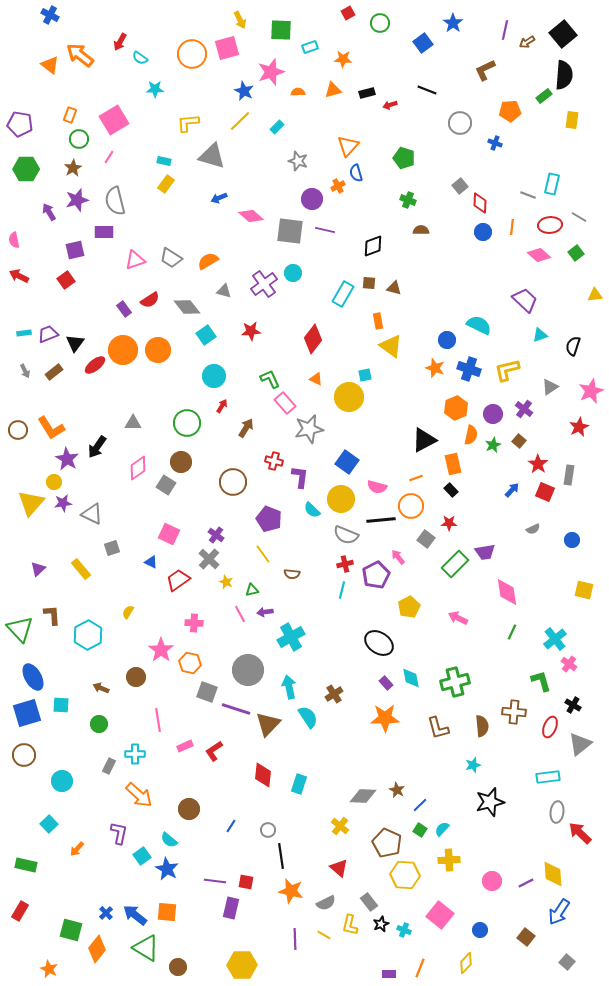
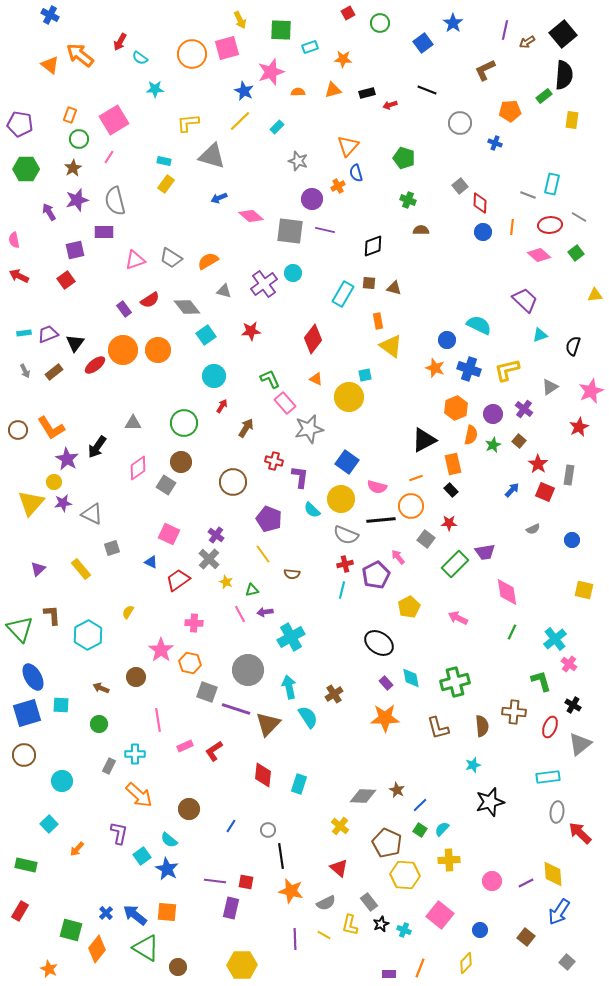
green circle at (187, 423): moved 3 px left
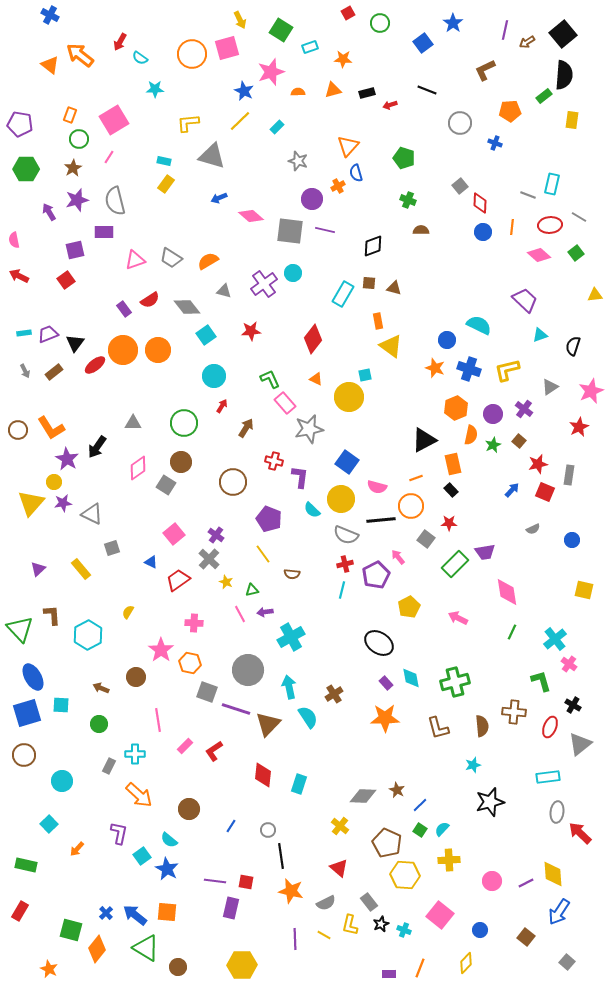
green square at (281, 30): rotated 30 degrees clockwise
red star at (538, 464): rotated 24 degrees clockwise
pink square at (169, 534): moved 5 px right; rotated 25 degrees clockwise
pink rectangle at (185, 746): rotated 21 degrees counterclockwise
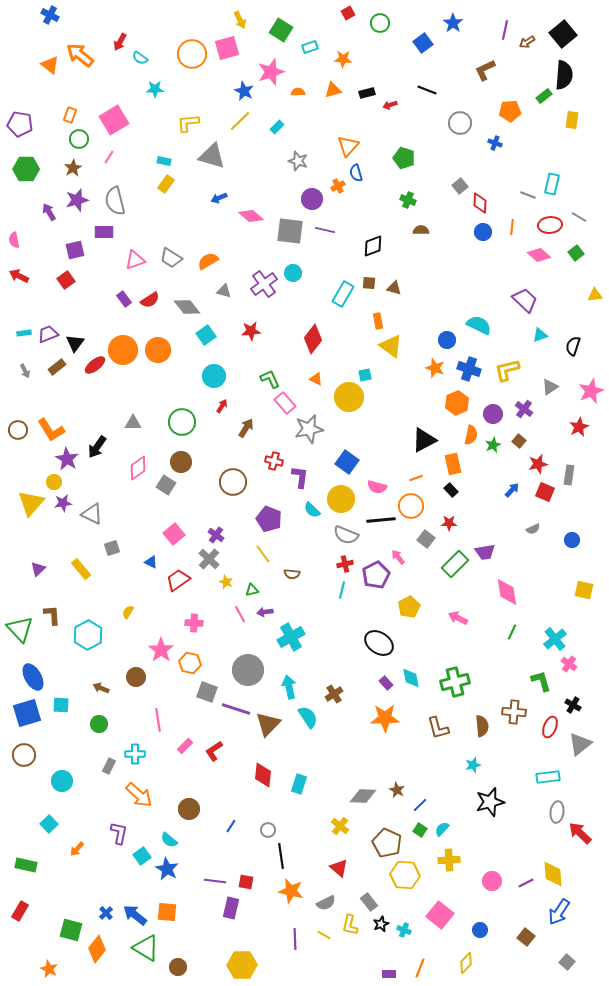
purple rectangle at (124, 309): moved 10 px up
brown rectangle at (54, 372): moved 3 px right, 5 px up
orange hexagon at (456, 408): moved 1 px right, 5 px up
green circle at (184, 423): moved 2 px left, 1 px up
orange L-shape at (51, 428): moved 2 px down
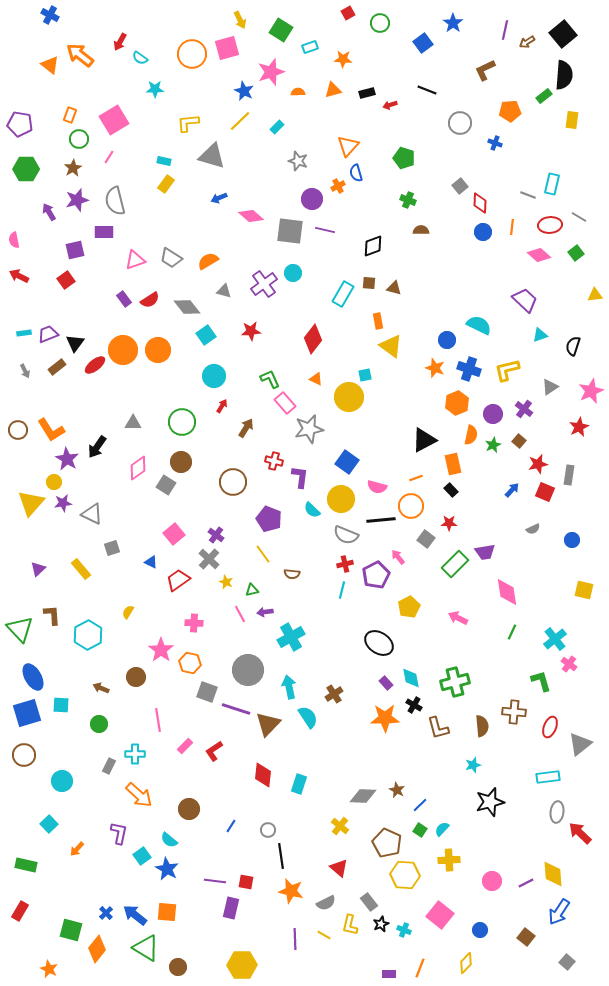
black cross at (573, 705): moved 159 px left
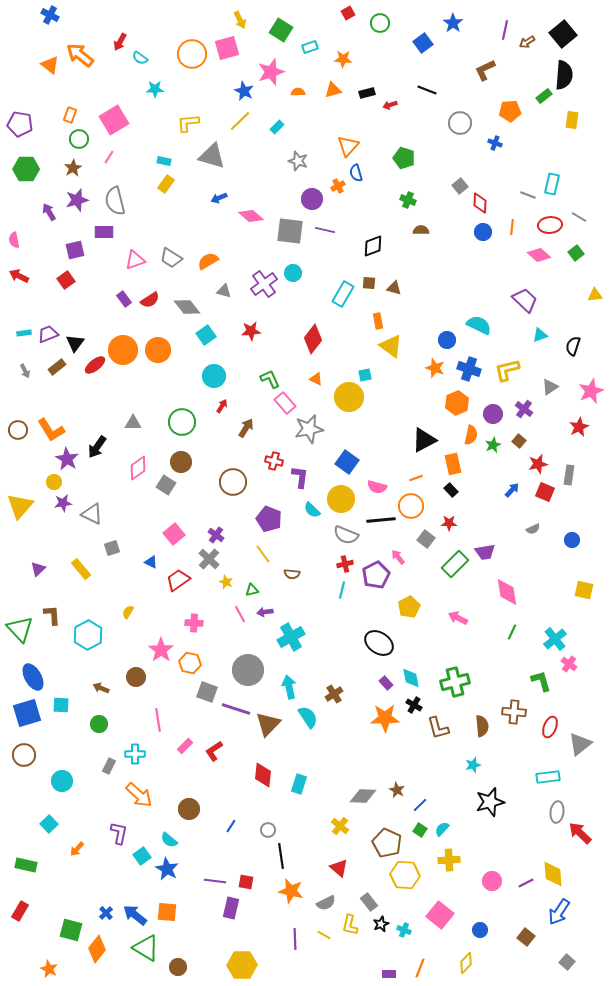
yellow triangle at (31, 503): moved 11 px left, 3 px down
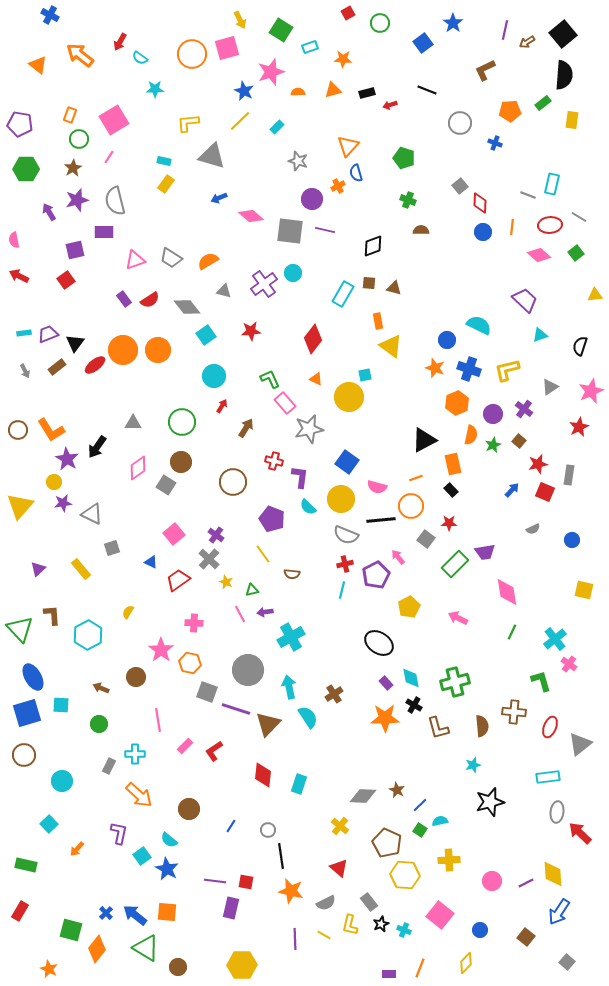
orange triangle at (50, 65): moved 12 px left
green rectangle at (544, 96): moved 1 px left, 7 px down
black semicircle at (573, 346): moved 7 px right
cyan semicircle at (312, 510): moved 4 px left, 3 px up
purple pentagon at (269, 519): moved 3 px right
cyan semicircle at (442, 829): moved 2 px left, 8 px up; rotated 35 degrees clockwise
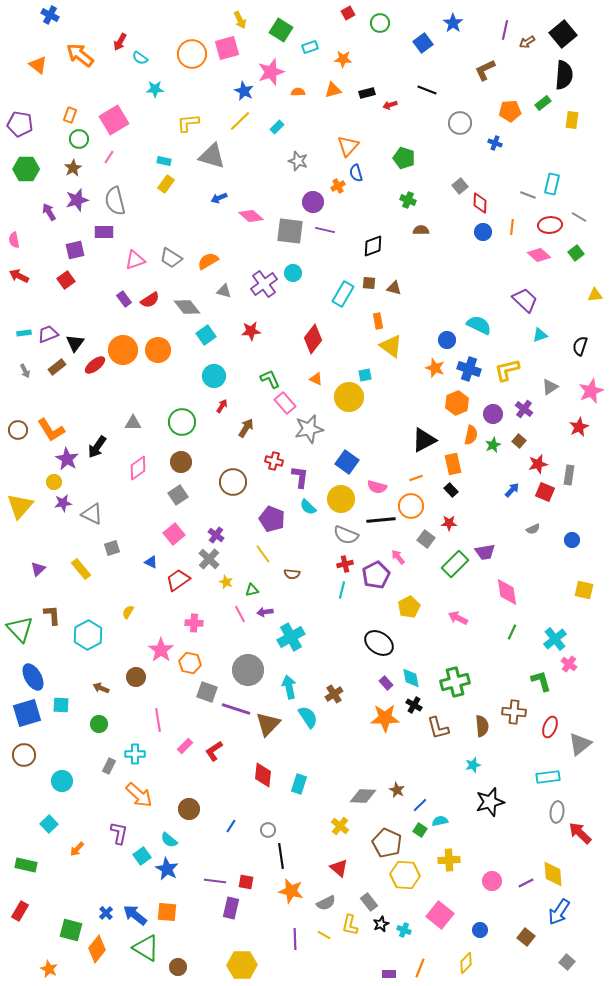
purple circle at (312, 199): moved 1 px right, 3 px down
gray square at (166, 485): moved 12 px right, 10 px down; rotated 24 degrees clockwise
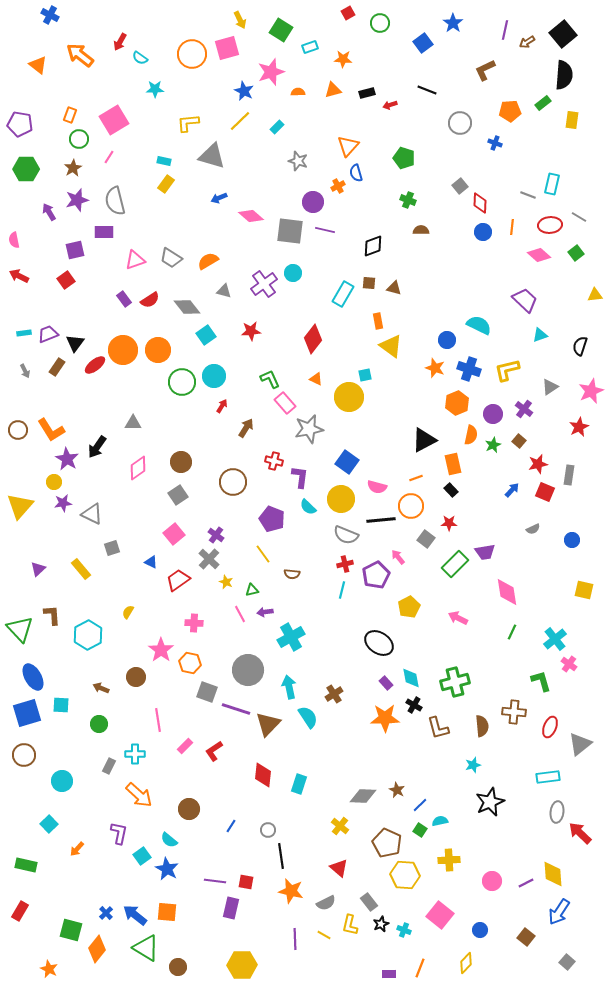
brown rectangle at (57, 367): rotated 18 degrees counterclockwise
green circle at (182, 422): moved 40 px up
black star at (490, 802): rotated 8 degrees counterclockwise
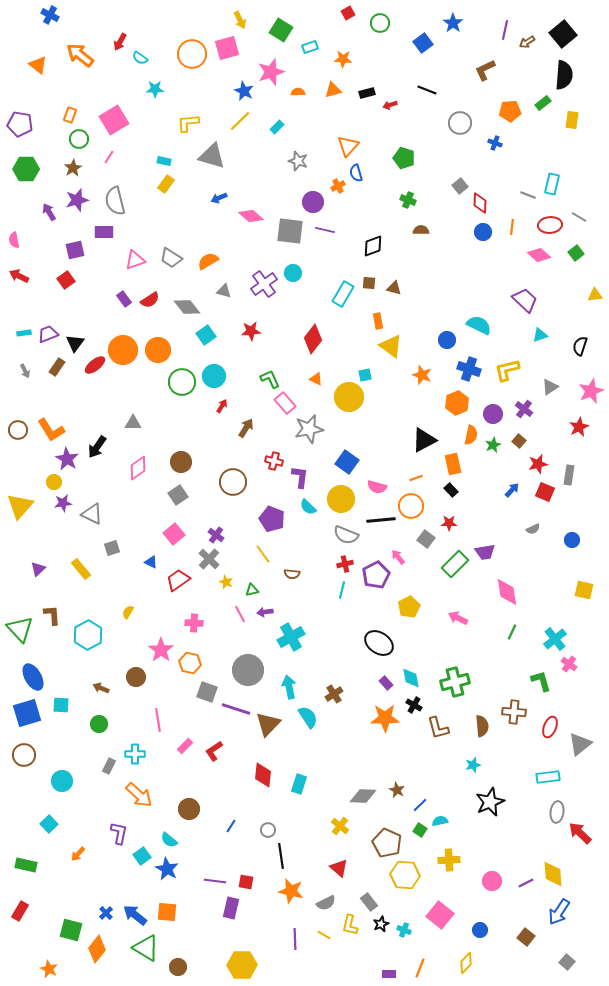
orange star at (435, 368): moved 13 px left, 7 px down
orange arrow at (77, 849): moved 1 px right, 5 px down
